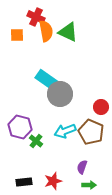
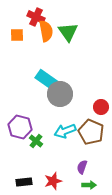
green triangle: rotated 30 degrees clockwise
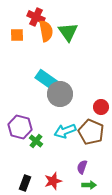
black rectangle: moved 1 px right, 1 px down; rotated 63 degrees counterclockwise
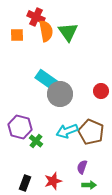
red circle: moved 16 px up
cyan arrow: moved 2 px right
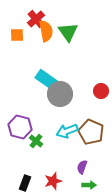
red cross: moved 2 px down; rotated 24 degrees clockwise
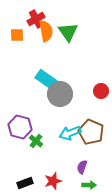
red cross: rotated 12 degrees clockwise
cyan arrow: moved 3 px right, 2 px down
black rectangle: rotated 49 degrees clockwise
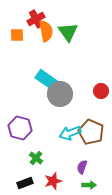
purple hexagon: moved 1 px down
green cross: moved 17 px down
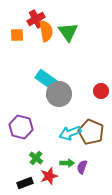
gray circle: moved 1 px left
purple hexagon: moved 1 px right, 1 px up
red star: moved 4 px left, 5 px up
green arrow: moved 22 px left, 22 px up
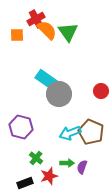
orange semicircle: moved 1 px right, 1 px up; rotated 35 degrees counterclockwise
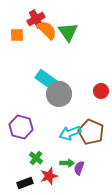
purple semicircle: moved 3 px left, 1 px down
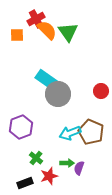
gray circle: moved 1 px left
purple hexagon: rotated 25 degrees clockwise
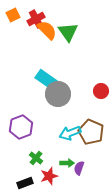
orange square: moved 4 px left, 20 px up; rotated 24 degrees counterclockwise
